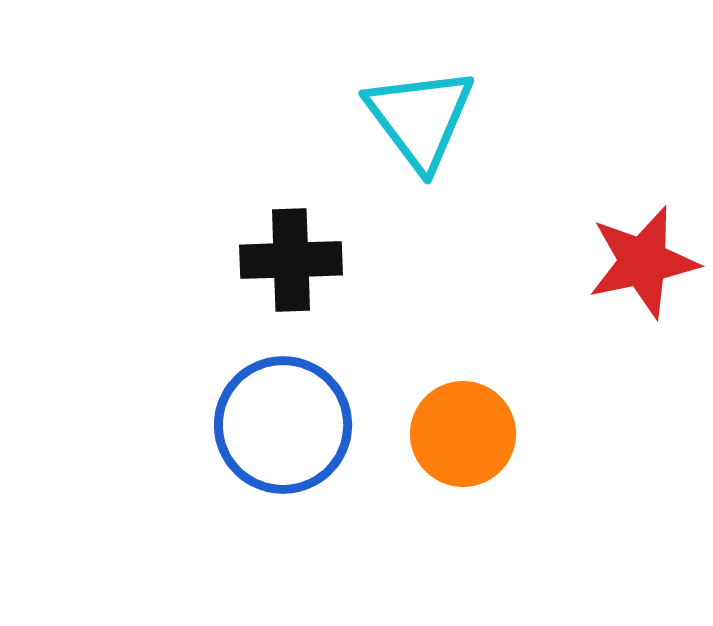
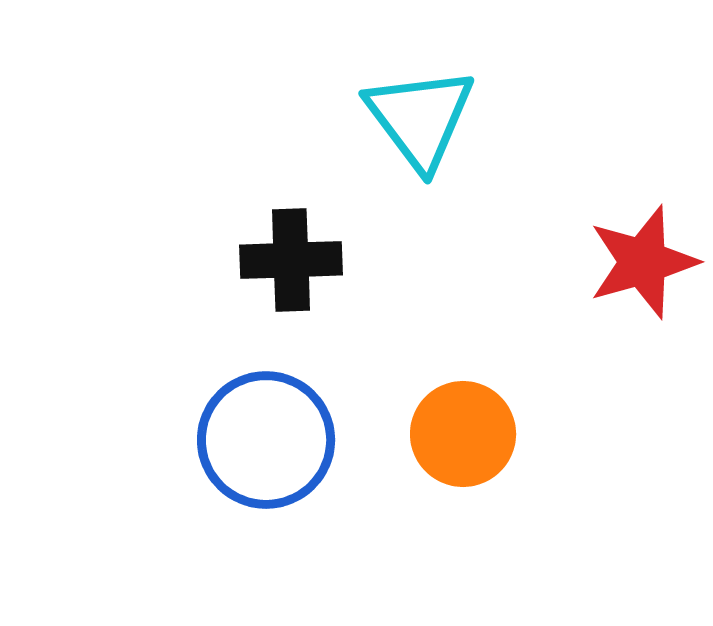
red star: rotated 4 degrees counterclockwise
blue circle: moved 17 px left, 15 px down
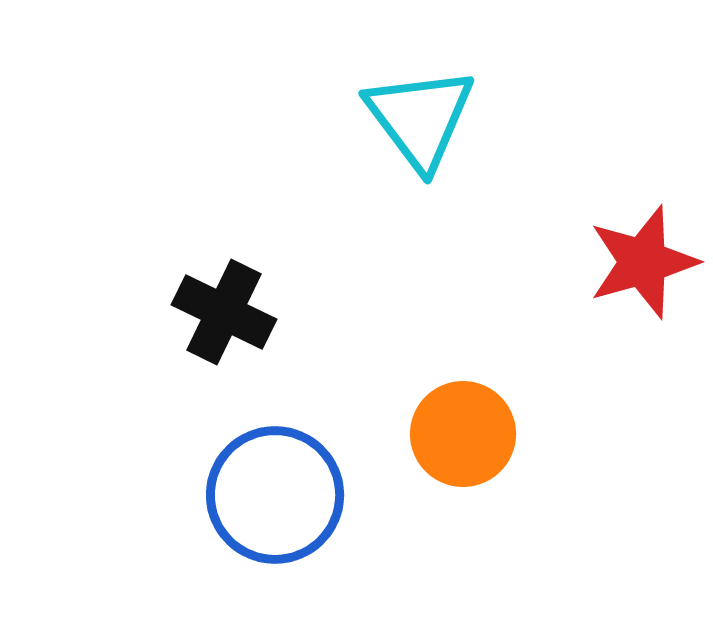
black cross: moved 67 px left, 52 px down; rotated 28 degrees clockwise
blue circle: moved 9 px right, 55 px down
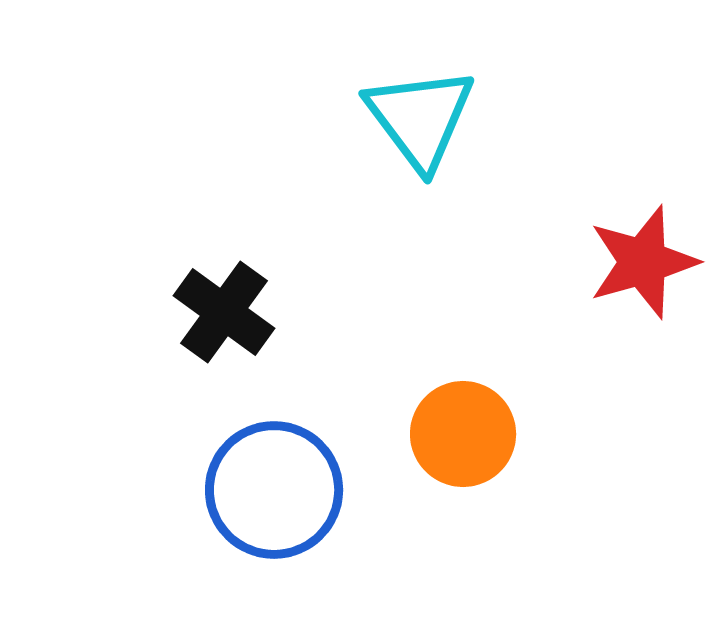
black cross: rotated 10 degrees clockwise
blue circle: moved 1 px left, 5 px up
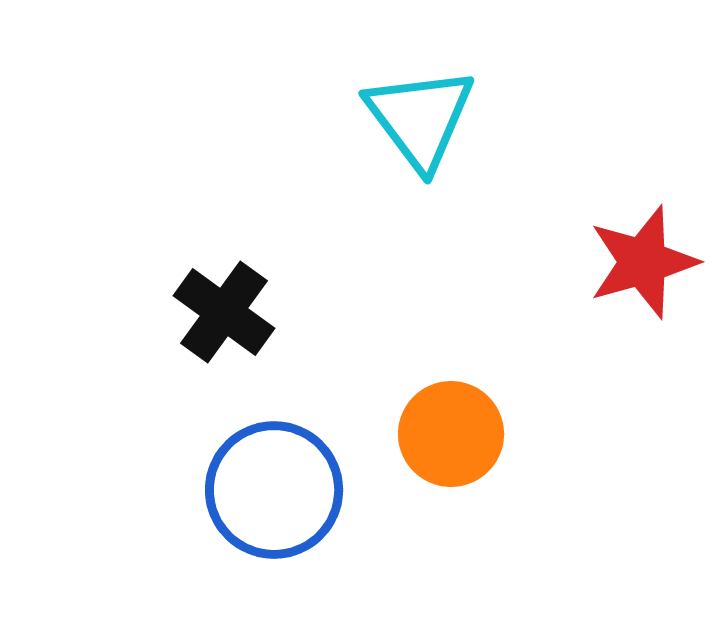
orange circle: moved 12 px left
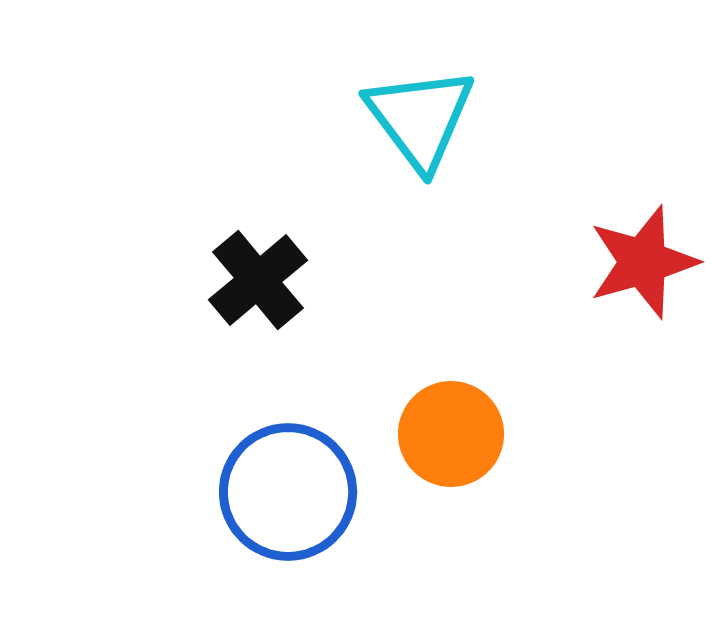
black cross: moved 34 px right, 32 px up; rotated 14 degrees clockwise
blue circle: moved 14 px right, 2 px down
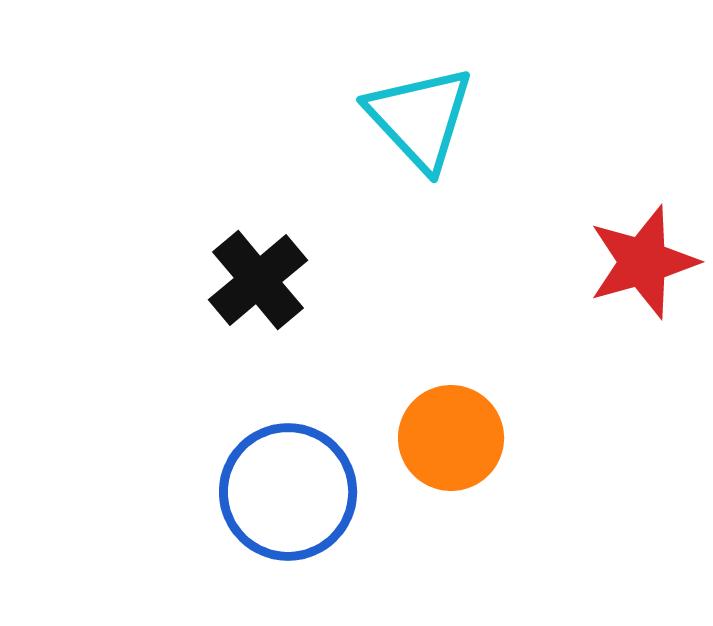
cyan triangle: rotated 6 degrees counterclockwise
orange circle: moved 4 px down
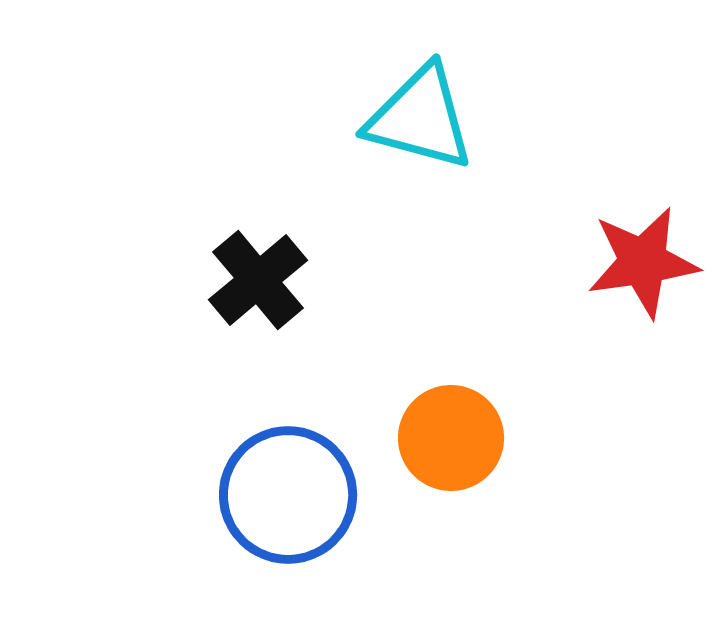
cyan triangle: rotated 32 degrees counterclockwise
red star: rotated 8 degrees clockwise
blue circle: moved 3 px down
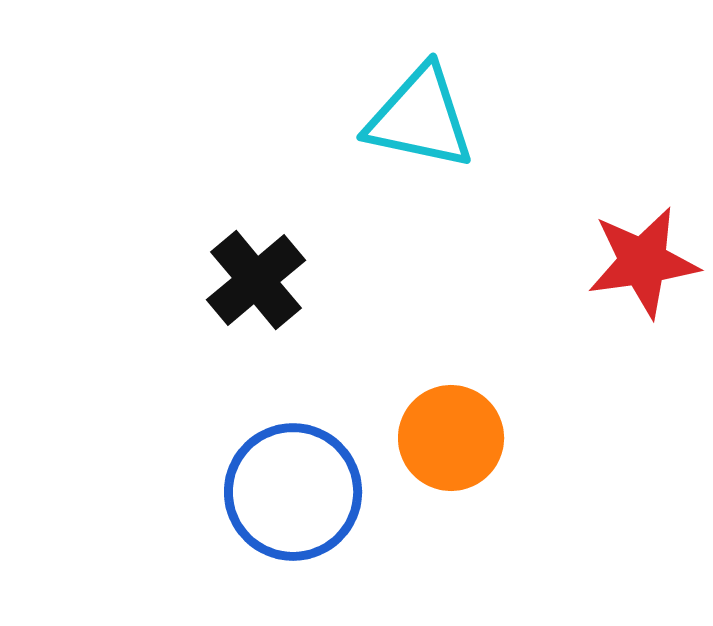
cyan triangle: rotated 3 degrees counterclockwise
black cross: moved 2 px left
blue circle: moved 5 px right, 3 px up
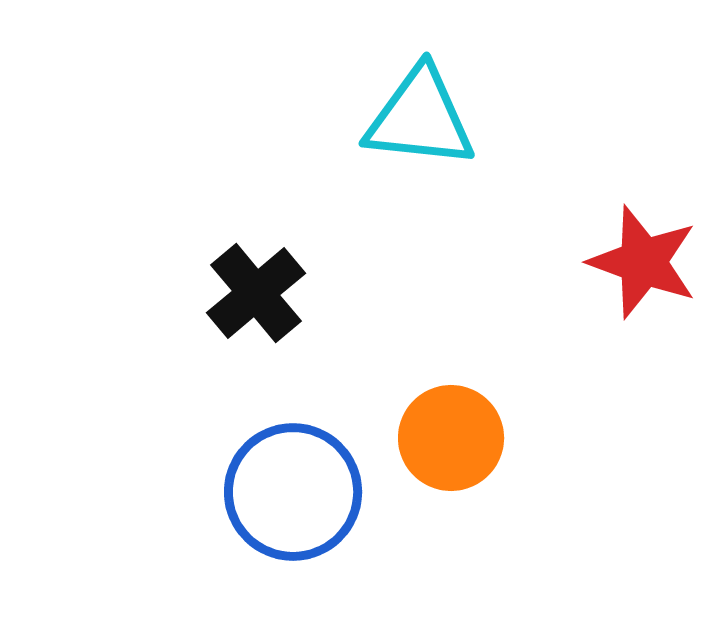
cyan triangle: rotated 6 degrees counterclockwise
red star: rotated 28 degrees clockwise
black cross: moved 13 px down
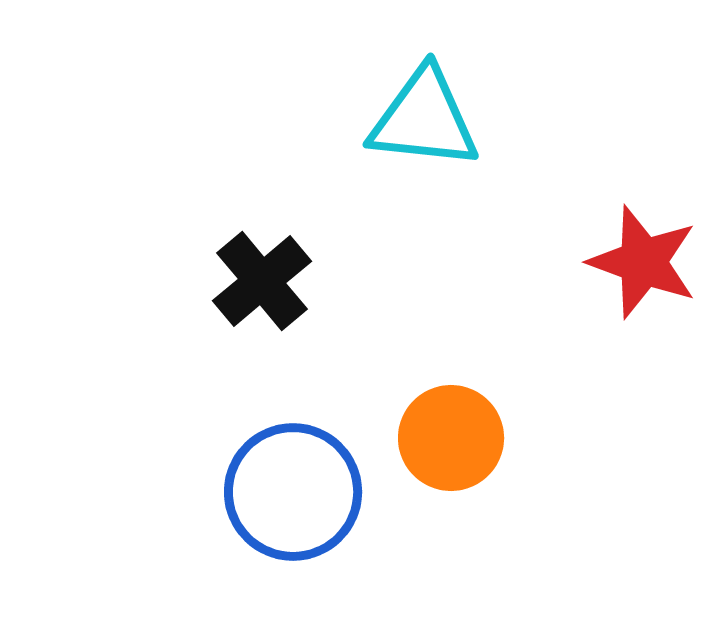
cyan triangle: moved 4 px right, 1 px down
black cross: moved 6 px right, 12 px up
